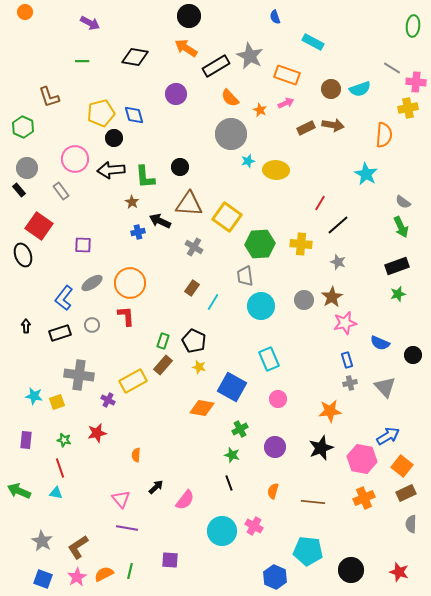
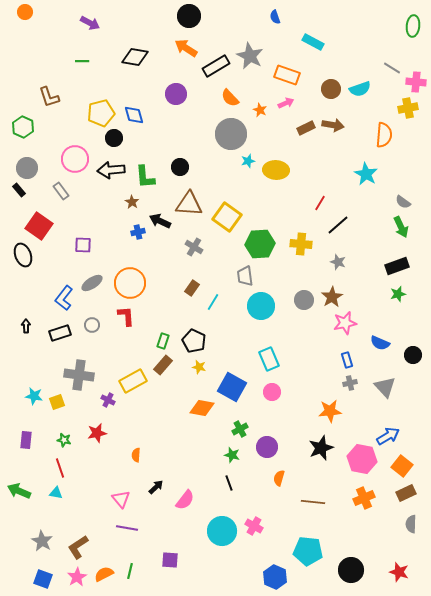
pink circle at (278, 399): moved 6 px left, 7 px up
purple circle at (275, 447): moved 8 px left
orange semicircle at (273, 491): moved 6 px right, 13 px up
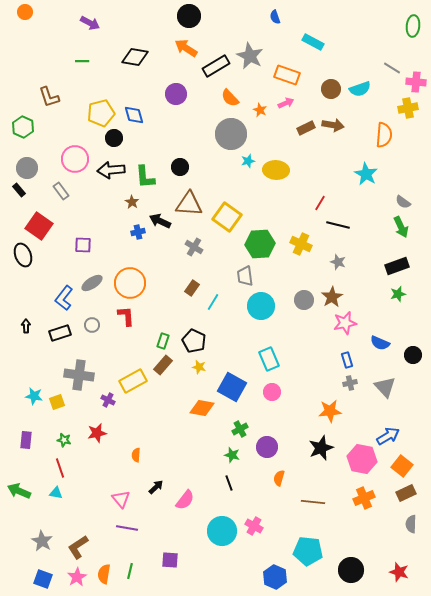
black line at (338, 225): rotated 55 degrees clockwise
yellow cross at (301, 244): rotated 20 degrees clockwise
orange semicircle at (104, 574): rotated 54 degrees counterclockwise
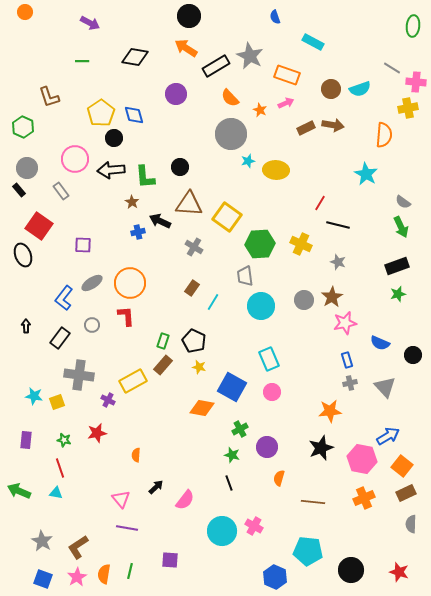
yellow pentagon at (101, 113): rotated 20 degrees counterclockwise
black rectangle at (60, 333): moved 5 px down; rotated 35 degrees counterclockwise
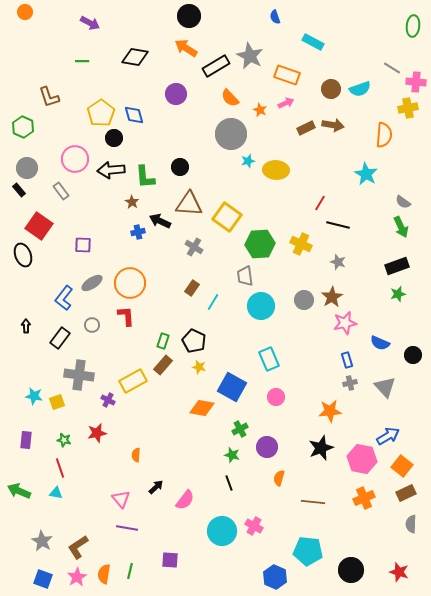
pink circle at (272, 392): moved 4 px right, 5 px down
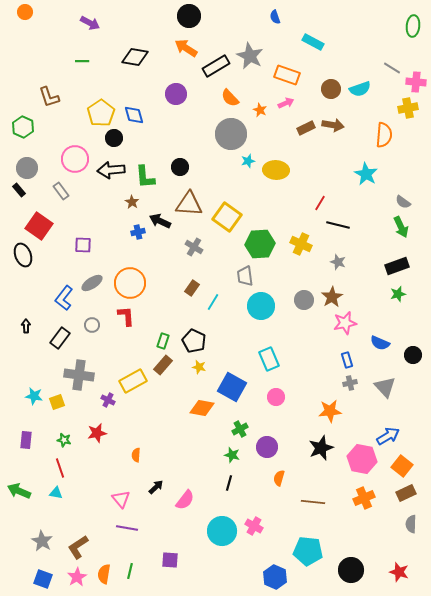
black line at (229, 483): rotated 35 degrees clockwise
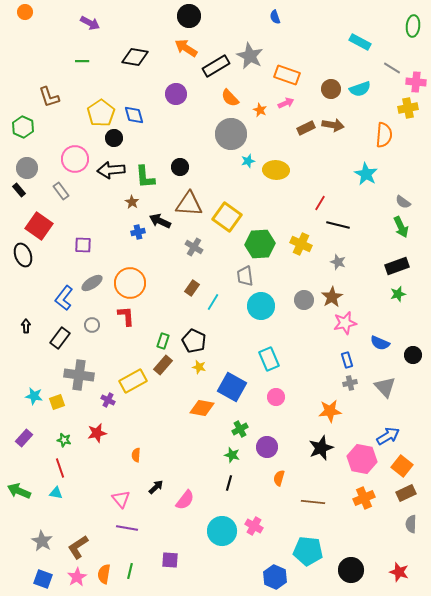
cyan rectangle at (313, 42): moved 47 px right
purple rectangle at (26, 440): moved 2 px left, 2 px up; rotated 36 degrees clockwise
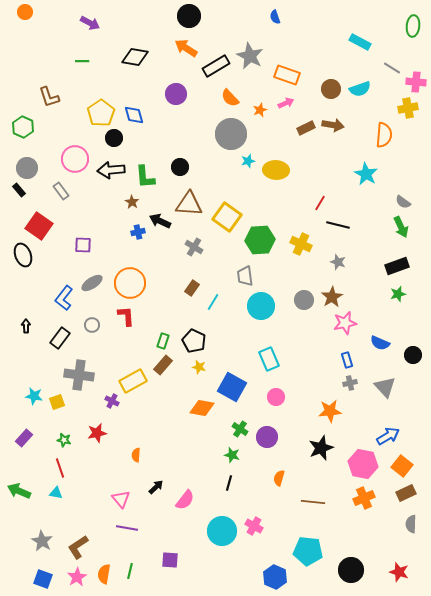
orange star at (260, 110): rotated 24 degrees clockwise
green hexagon at (260, 244): moved 4 px up
purple cross at (108, 400): moved 4 px right, 1 px down
green cross at (240, 429): rotated 28 degrees counterclockwise
purple circle at (267, 447): moved 10 px up
pink hexagon at (362, 459): moved 1 px right, 5 px down
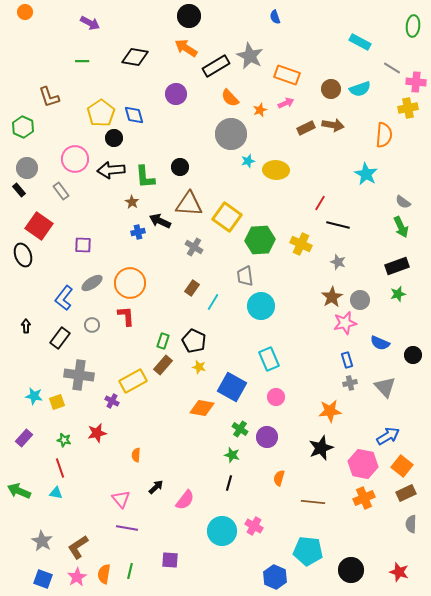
gray circle at (304, 300): moved 56 px right
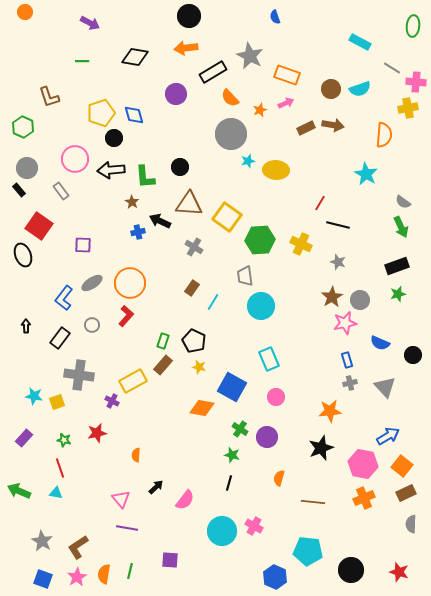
orange arrow at (186, 48): rotated 40 degrees counterclockwise
black rectangle at (216, 66): moved 3 px left, 6 px down
yellow pentagon at (101, 113): rotated 16 degrees clockwise
red L-shape at (126, 316): rotated 45 degrees clockwise
